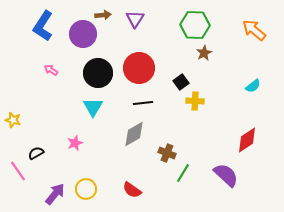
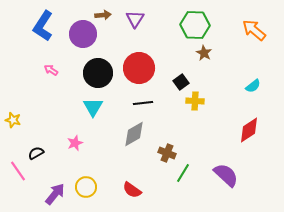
brown star: rotated 14 degrees counterclockwise
red diamond: moved 2 px right, 10 px up
yellow circle: moved 2 px up
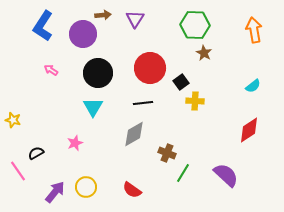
orange arrow: rotated 40 degrees clockwise
red circle: moved 11 px right
purple arrow: moved 2 px up
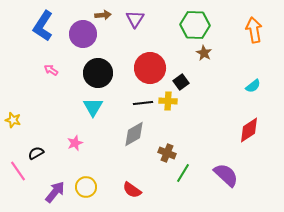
yellow cross: moved 27 px left
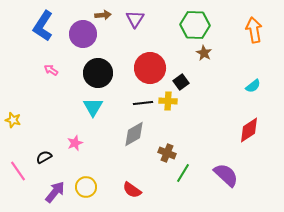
black semicircle: moved 8 px right, 4 px down
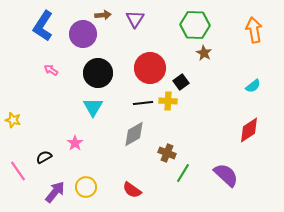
pink star: rotated 14 degrees counterclockwise
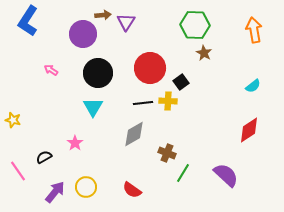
purple triangle: moved 9 px left, 3 px down
blue L-shape: moved 15 px left, 5 px up
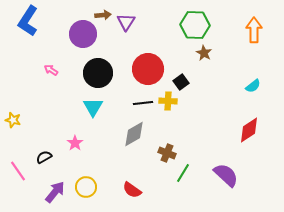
orange arrow: rotated 10 degrees clockwise
red circle: moved 2 px left, 1 px down
